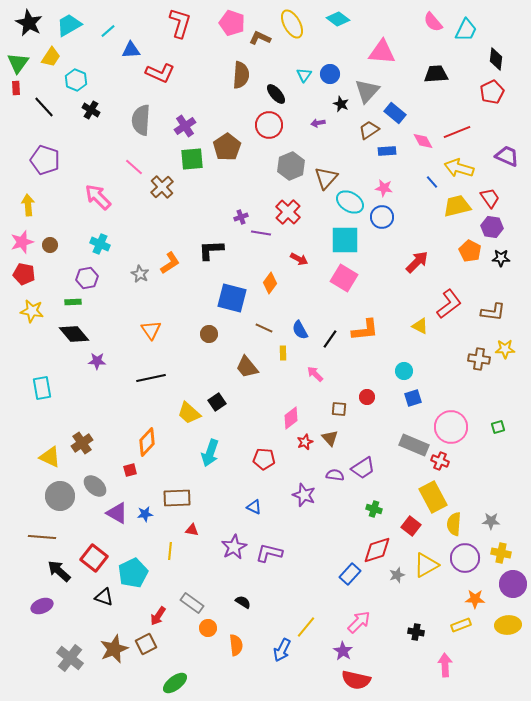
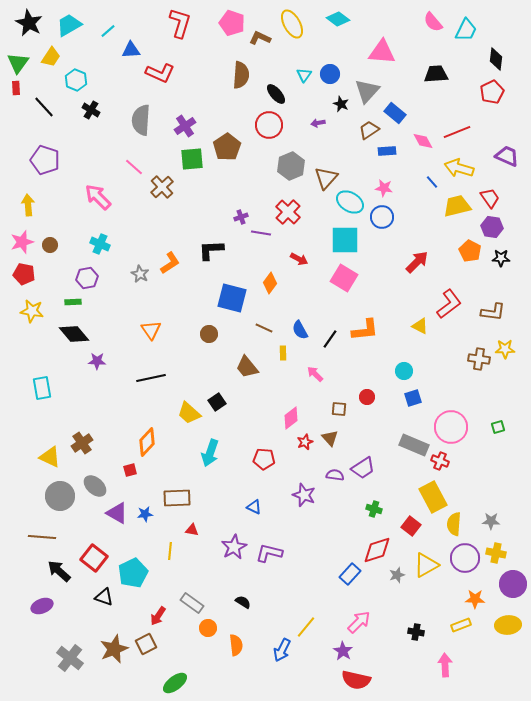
yellow cross at (501, 553): moved 5 px left
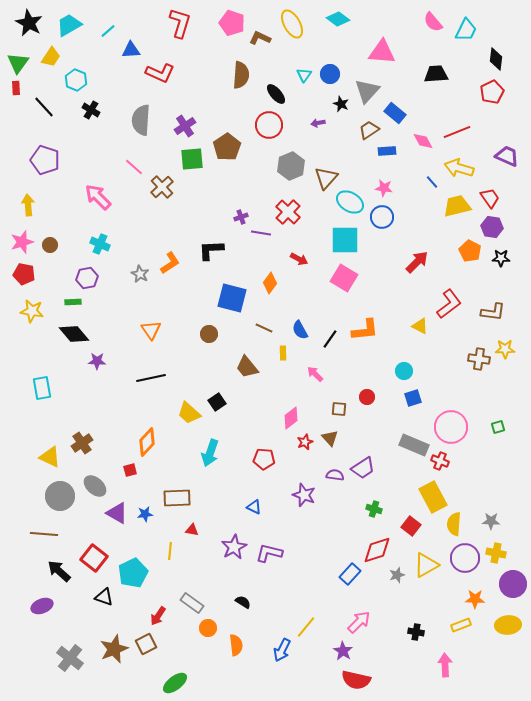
brown line at (42, 537): moved 2 px right, 3 px up
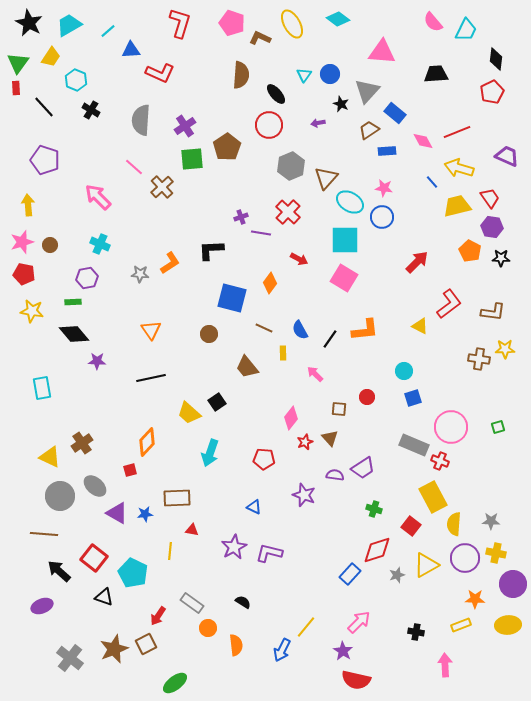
gray star at (140, 274): rotated 24 degrees counterclockwise
pink diamond at (291, 418): rotated 15 degrees counterclockwise
cyan pentagon at (133, 573): rotated 20 degrees counterclockwise
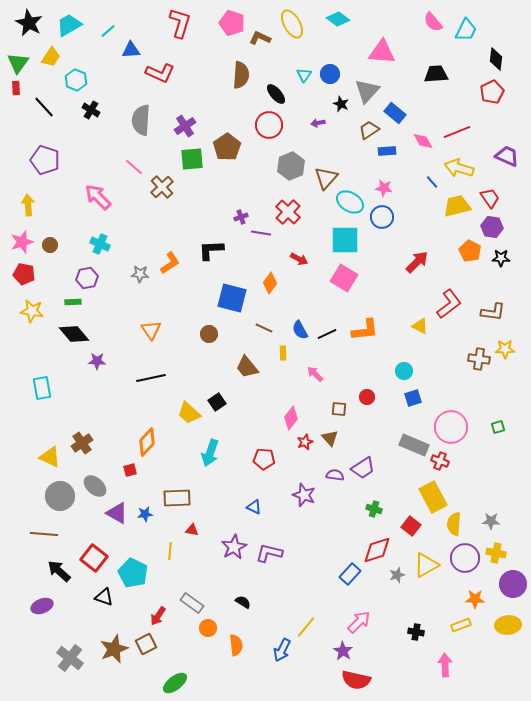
black line at (330, 339): moved 3 px left, 5 px up; rotated 30 degrees clockwise
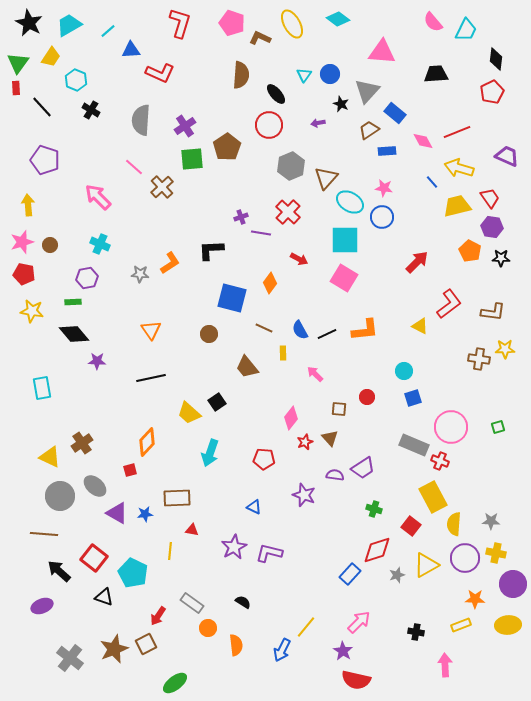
black line at (44, 107): moved 2 px left
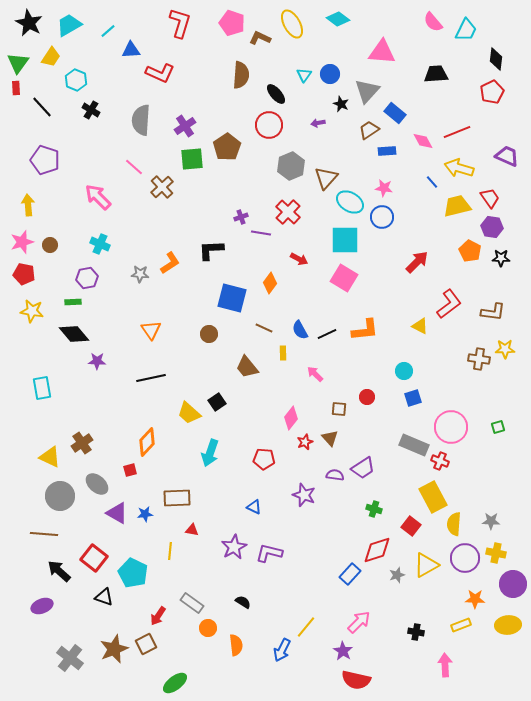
gray ellipse at (95, 486): moved 2 px right, 2 px up
